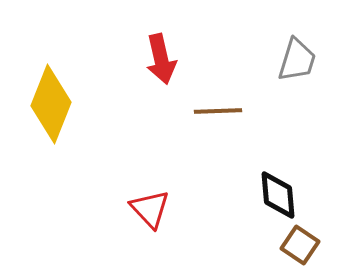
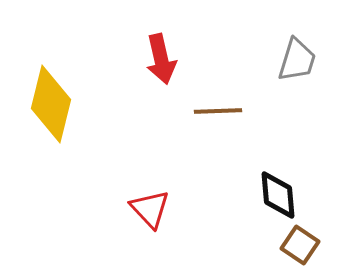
yellow diamond: rotated 8 degrees counterclockwise
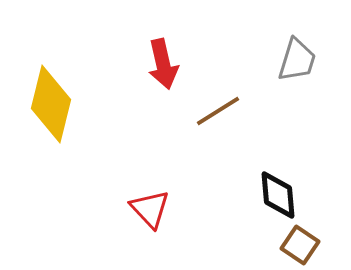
red arrow: moved 2 px right, 5 px down
brown line: rotated 30 degrees counterclockwise
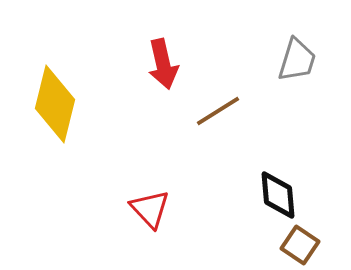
yellow diamond: moved 4 px right
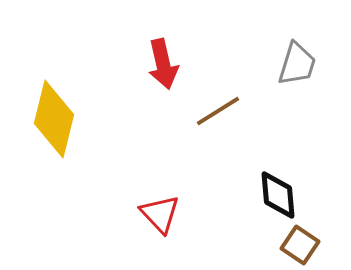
gray trapezoid: moved 4 px down
yellow diamond: moved 1 px left, 15 px down
red triangle: moved 10 px right, 5 px down
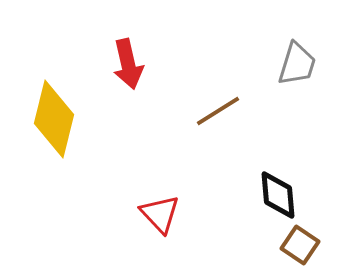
red arrow: moved 35 px left
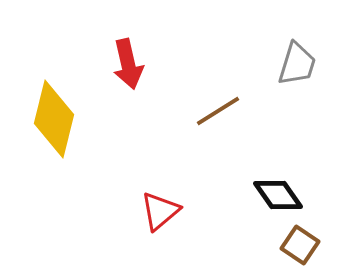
black diamond: rotated 30 degrees counterclockwise
red triangle: moved 3 px up; rotated 33 degrees clockwise
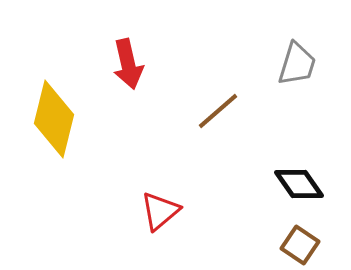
brown line: rotated 9 degrees counterclockwise
black diamond: moved 21 px right, 11 px up
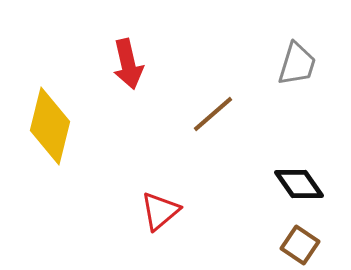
brown line: moved 5 px left, 3 px down
yellow diamond: moved 4 px left, 7 px down
